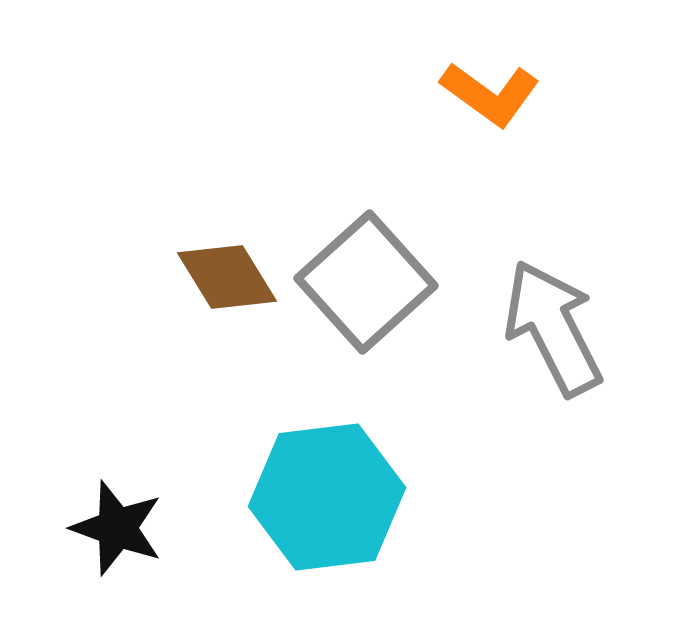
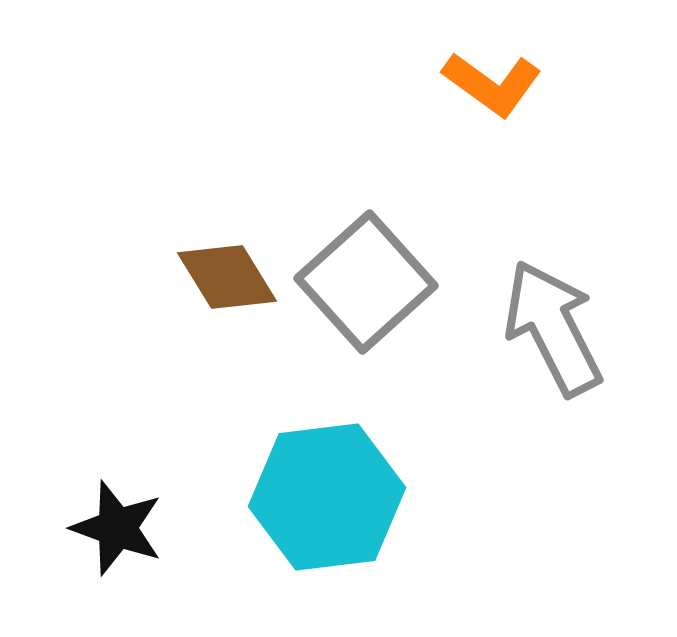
orange L-shape: moved 2 px right, 10 px up
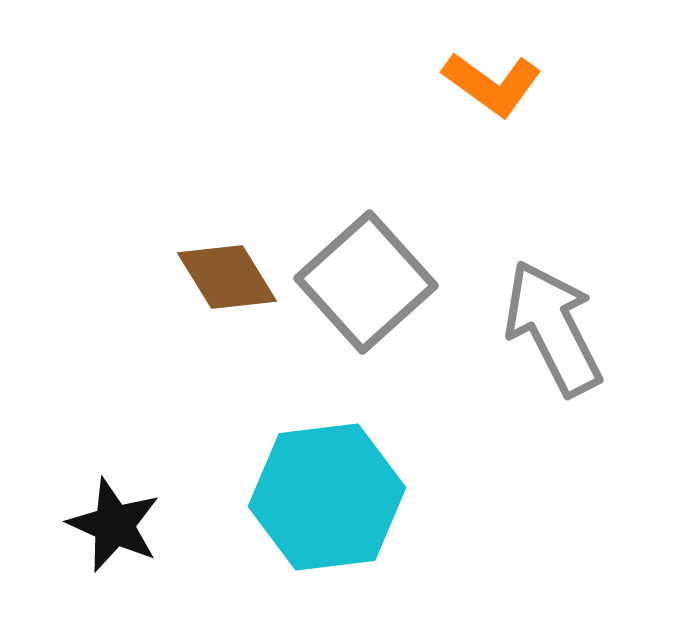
black star: moved 3 px left, 3 px up; rotated 4 degrees clockwise
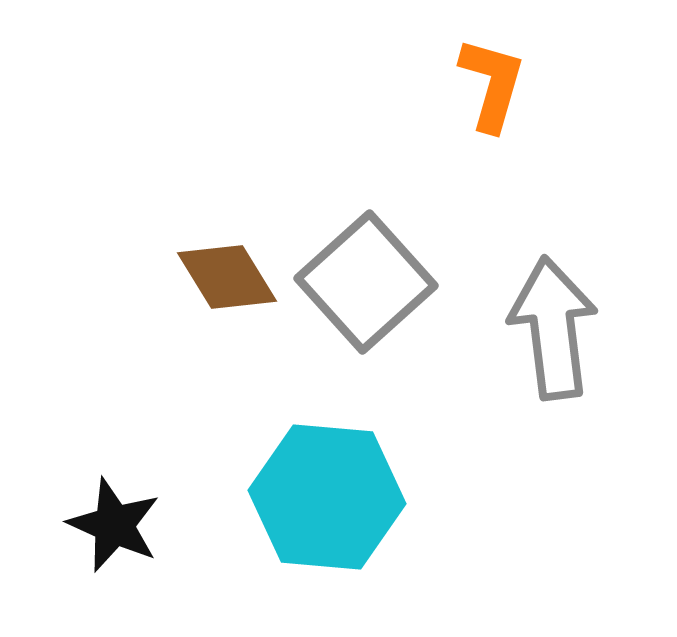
orange L-shape: rotated 110 degrees counterclockwise
gray arrow: rotated 20 degrees clockwise
cyan hexagon: rotated 12 degrees clockwise
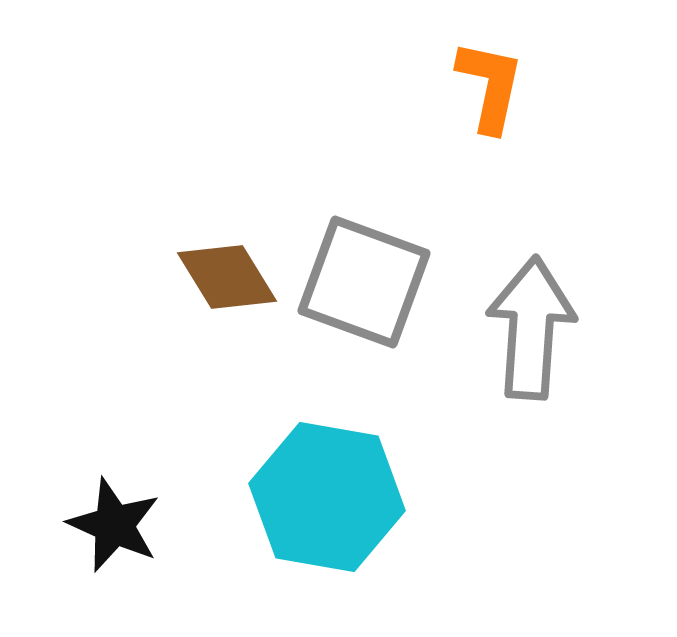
orange L-shape: moved 2 px left, 2 px down; rotated 4 degrees counterclockwise
gray square: moved 2 px left; rotated 28 degrees counterclockwise
gray arrow: moved 22 px left; rotated 11 degrees clockwise
cyan hexagon: rotated 5 degrees clockwise
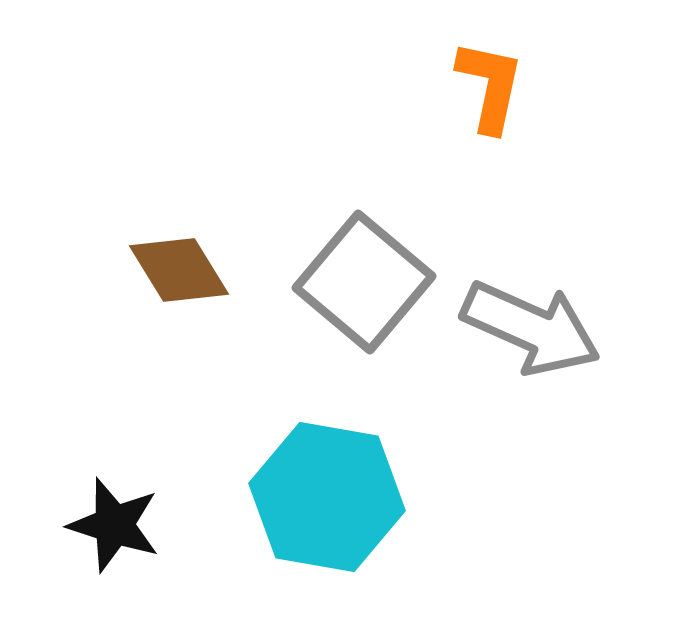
brown diamond: moved 48 px left, 7 px up
gray square: rotated 20 degrees clockwise
gray arrow: rotated 110 degrees clockwise
black star: rotated 6 degrees counterclockwise
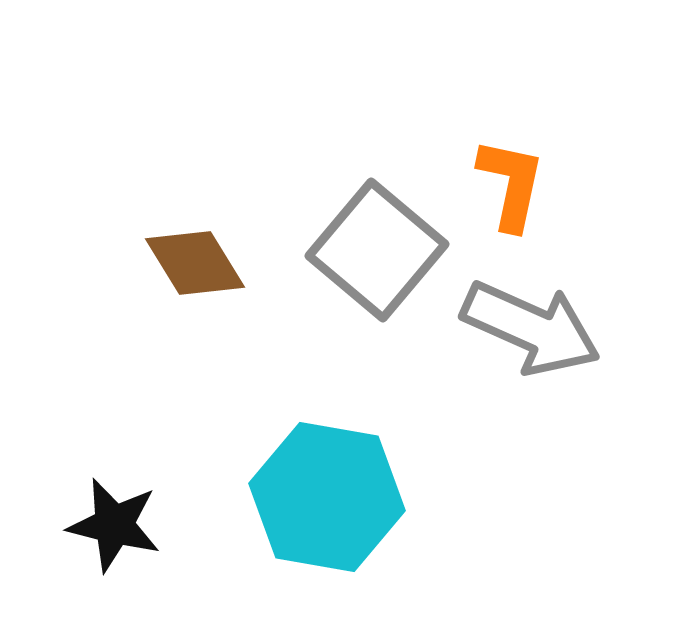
orange L-shape: moved 21 px right, 98 px down
brown diamond: moved 16 px right, 7 px up
gray square: moved 13 px right, 32 px up
black star: rotated 4 degrees counterclockwise
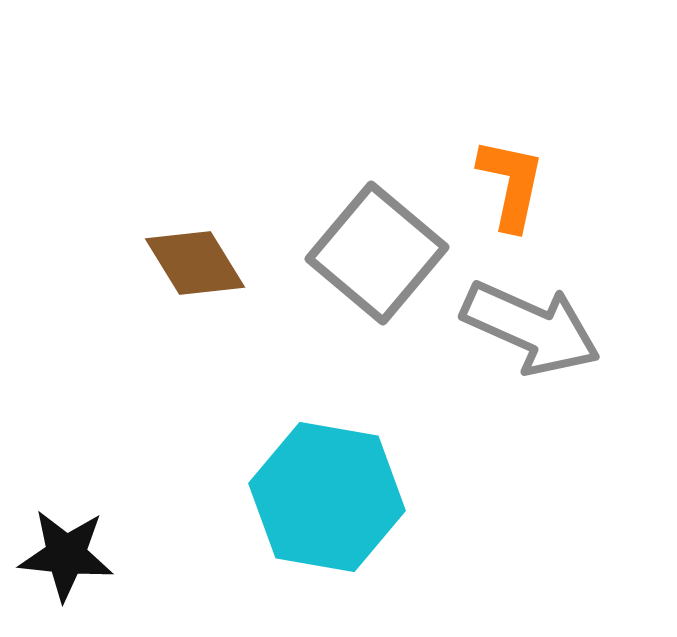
gray square: moved 3 px down
black star: moved 48 px left, 30 px down; rotated 8 degrees counterclockwise
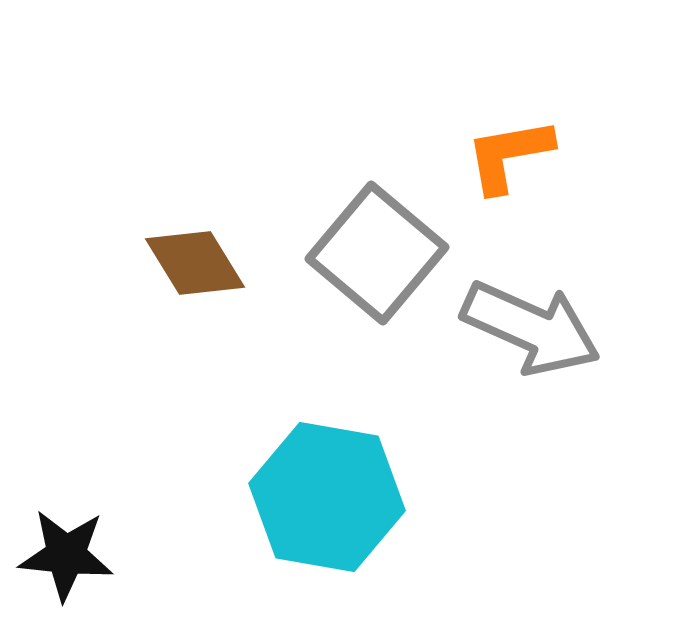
orange L-shape: moved 2 px left, 29 px up; rotated 112 degrees counterclockwise
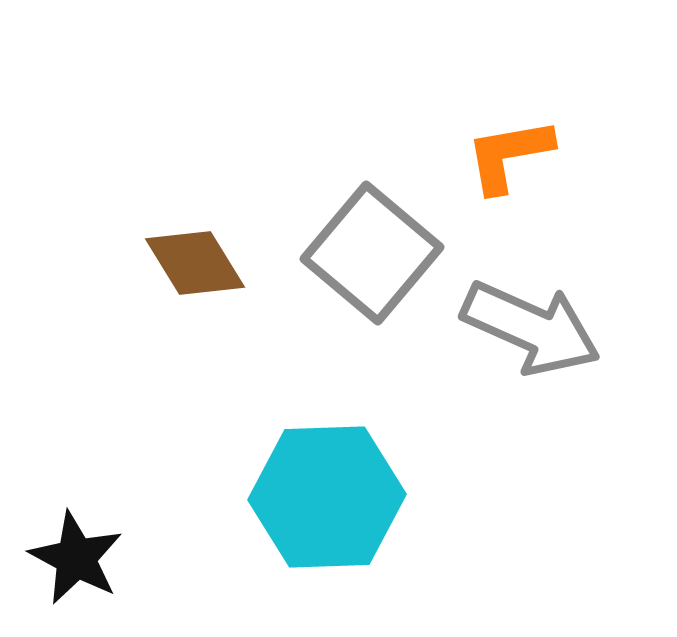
gray square: moved 5 px left
cyan hexagon: rotated 12 degrees counterclockwise
black star: moved 10 px right, 3 px down; rotated 22 degrees clockwise
